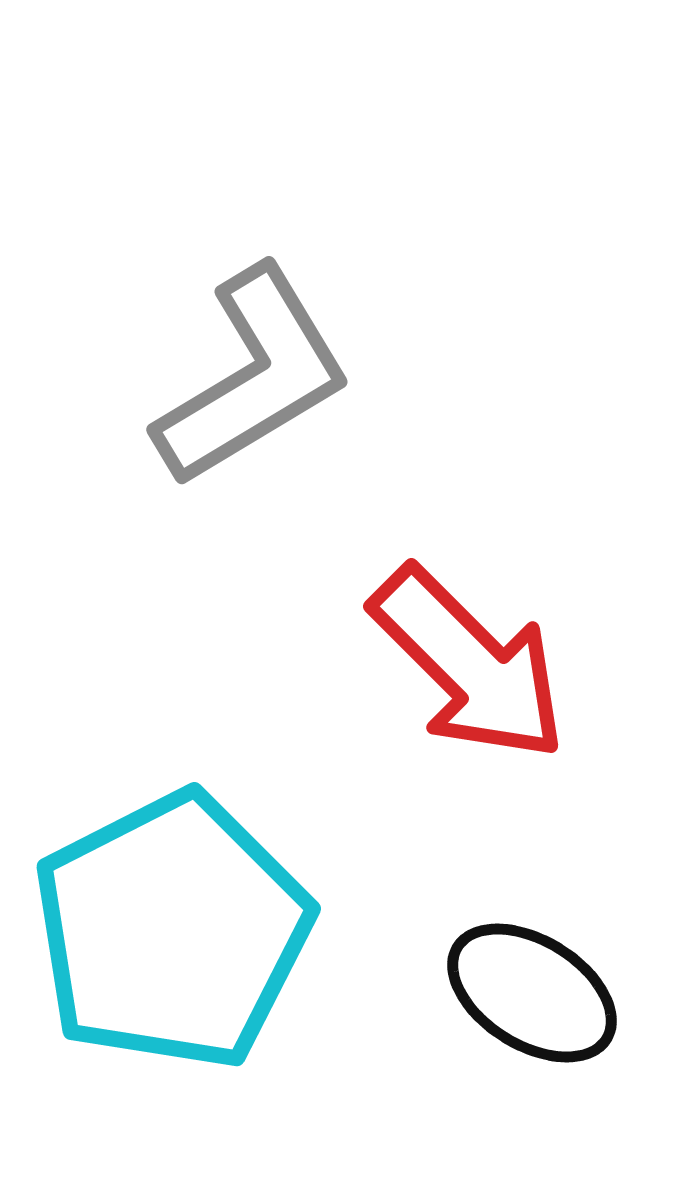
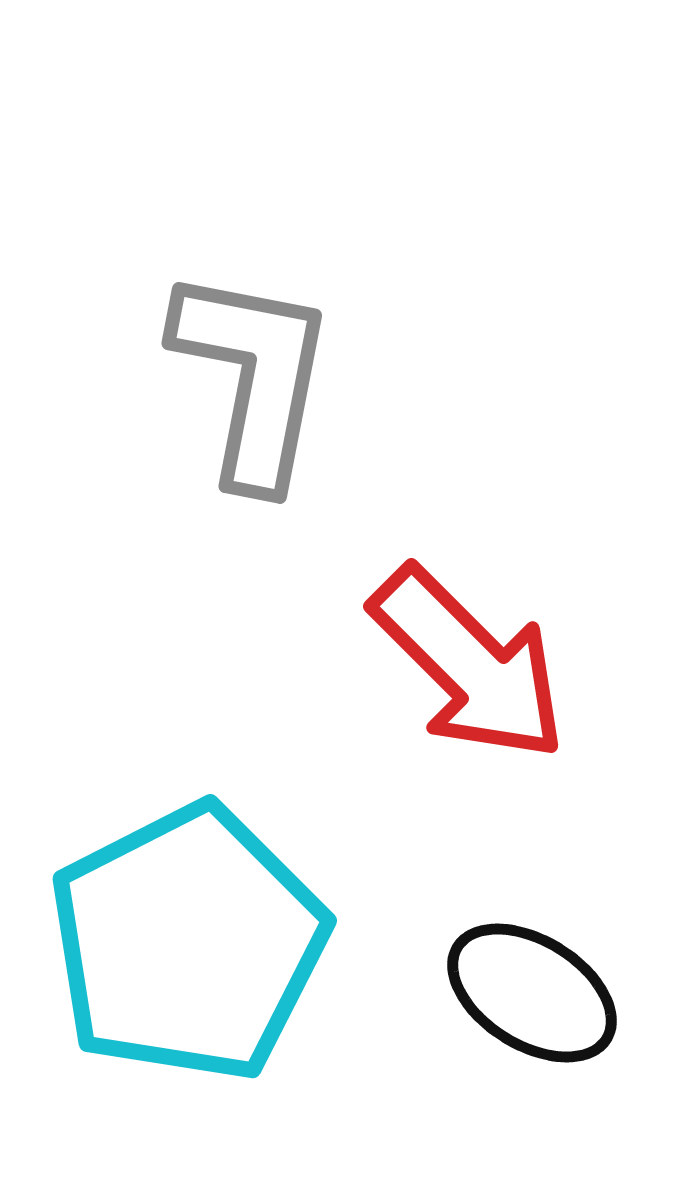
gray L-shape: rotated 48 degrees counterclockwise
cyan pentagon: moved 16 px right, 12 px down
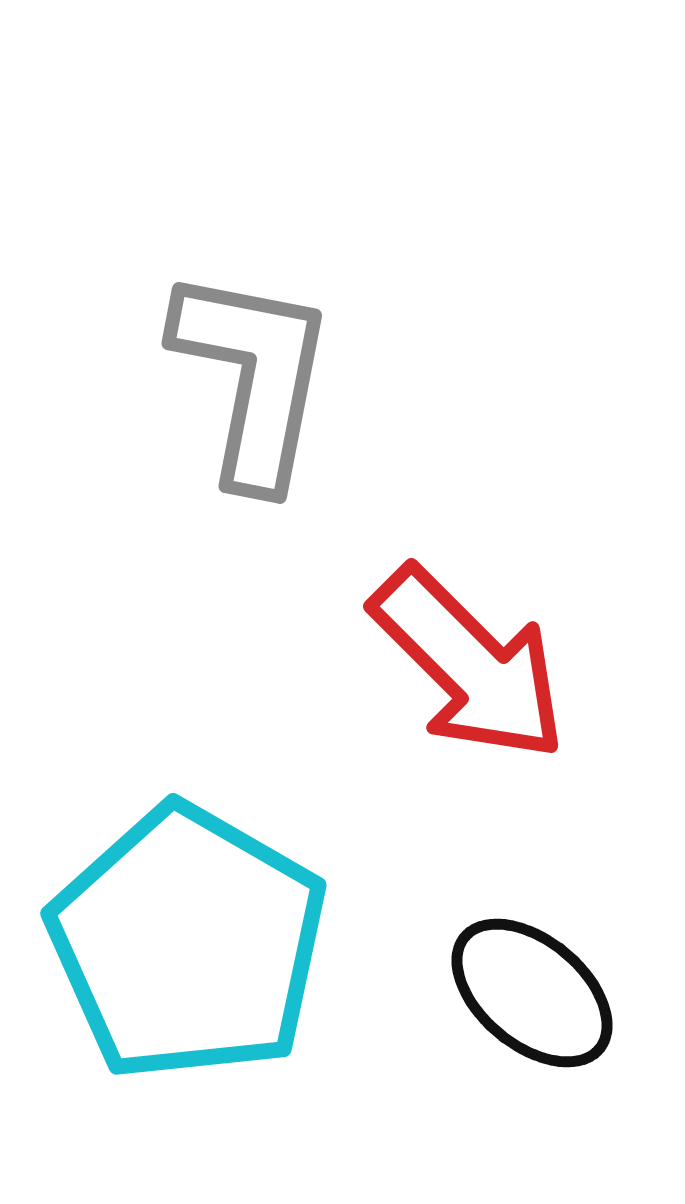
cyan pentagon: rotated 15 degrees counterclockwise
black ellipse: rotated 8 degrees clockwise
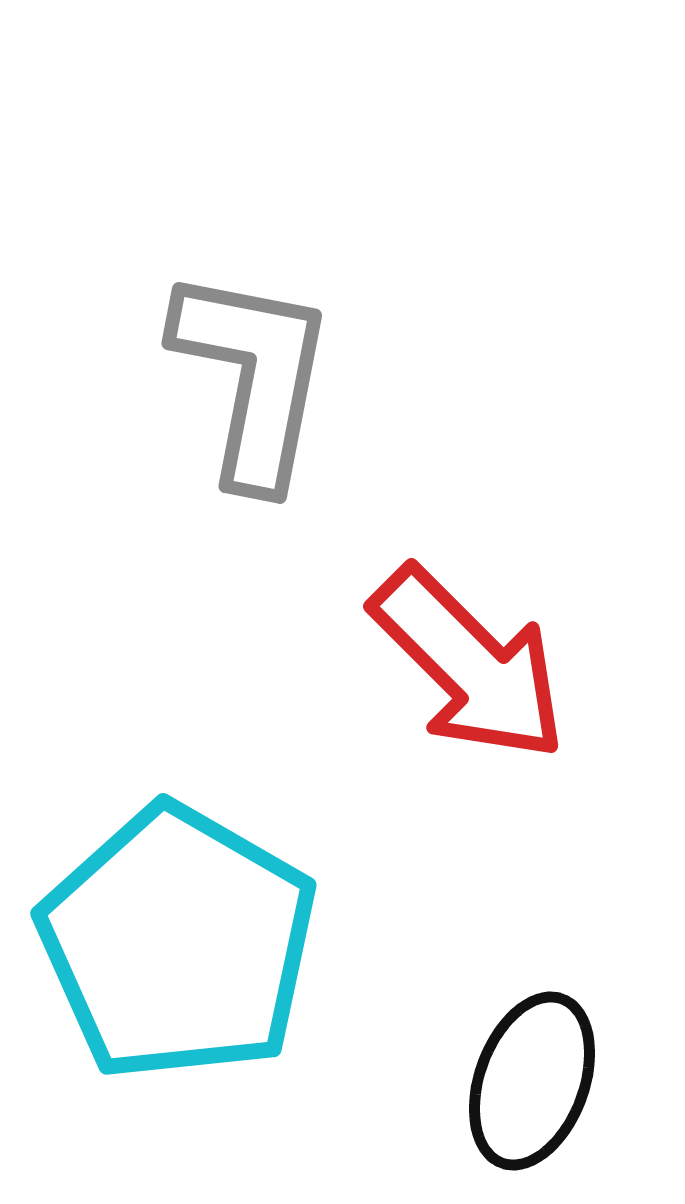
cyan pentagon: moved 10 px left
black ellipse: moved 88 px down; rotated 70 degrees clockwise
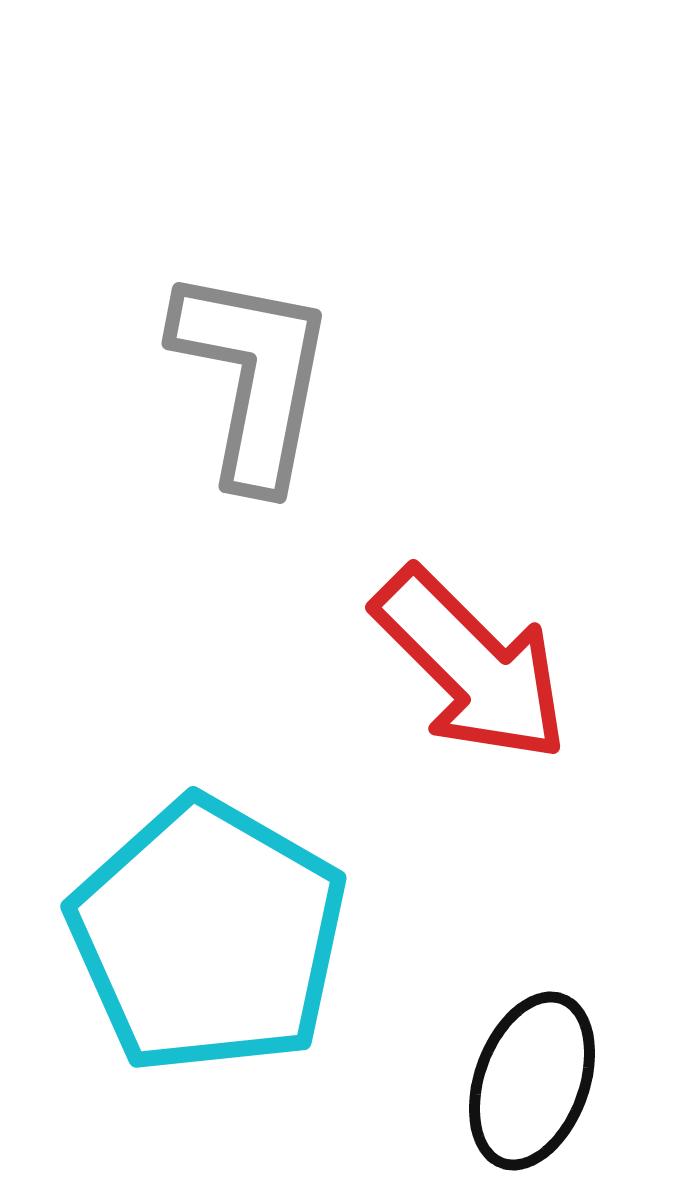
red arrow: moved 2 px right, 1 px down
cyan pentagon: moved 30 px right, 7 px up
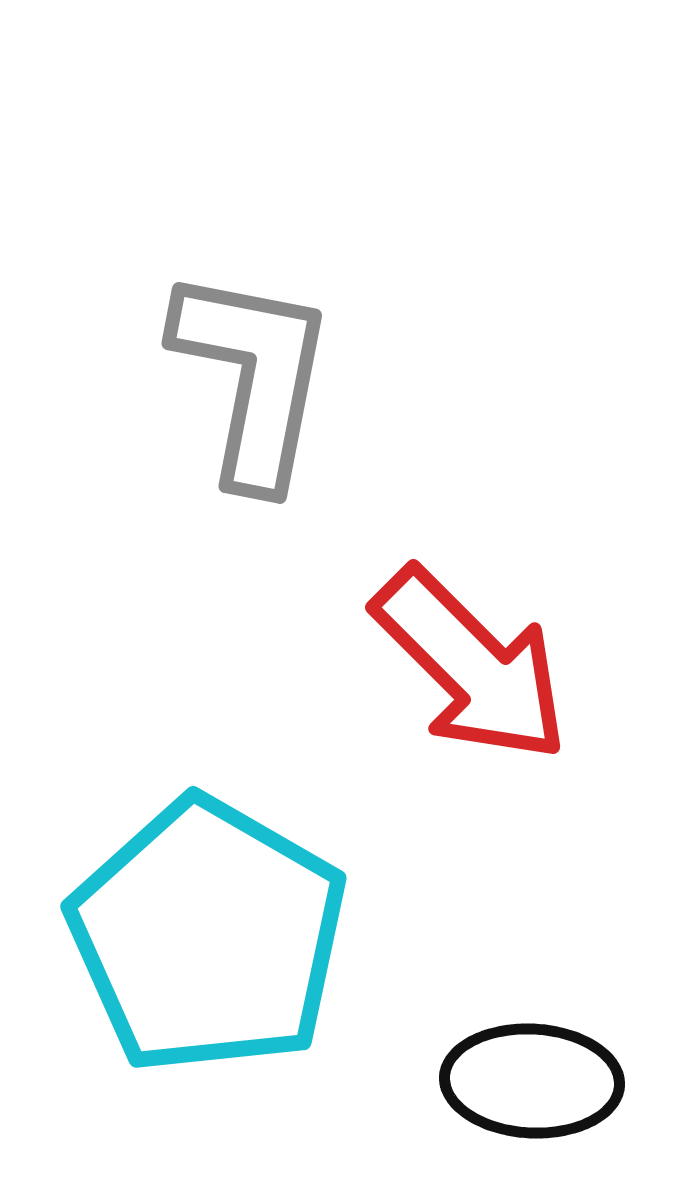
black ellipse: rotated 73 degrees clockwise
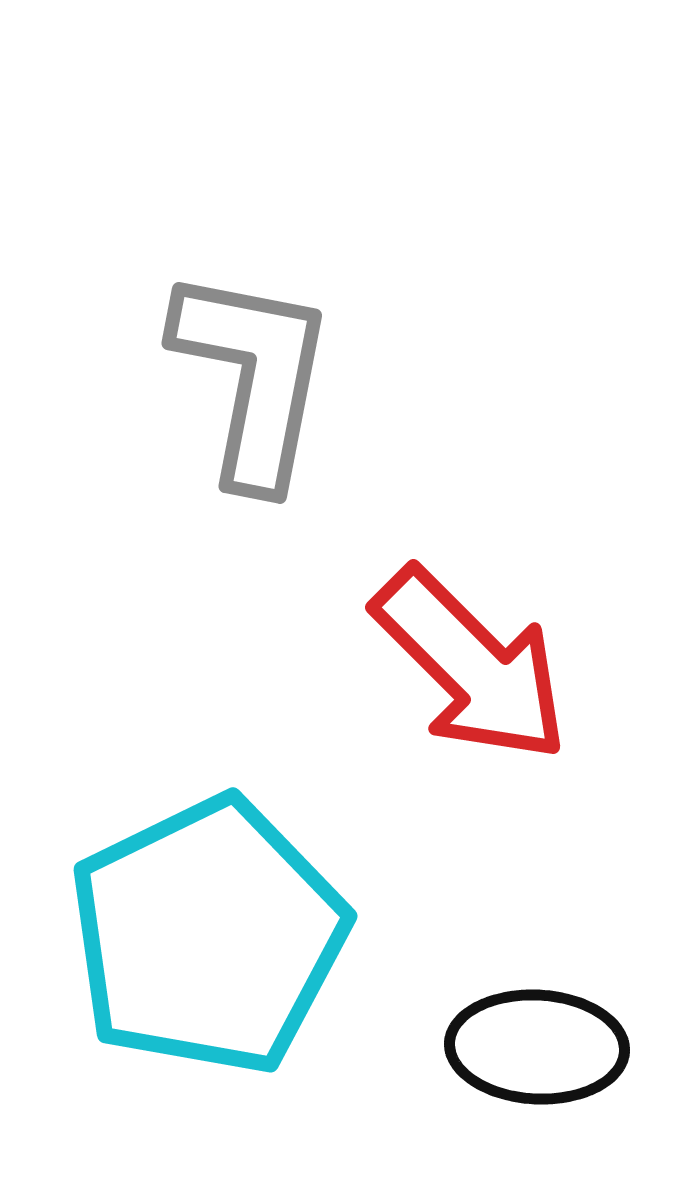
cyan pentagon: rotated 16 degrees clockwise
black ellipse: moved 5 px right, 34 px up
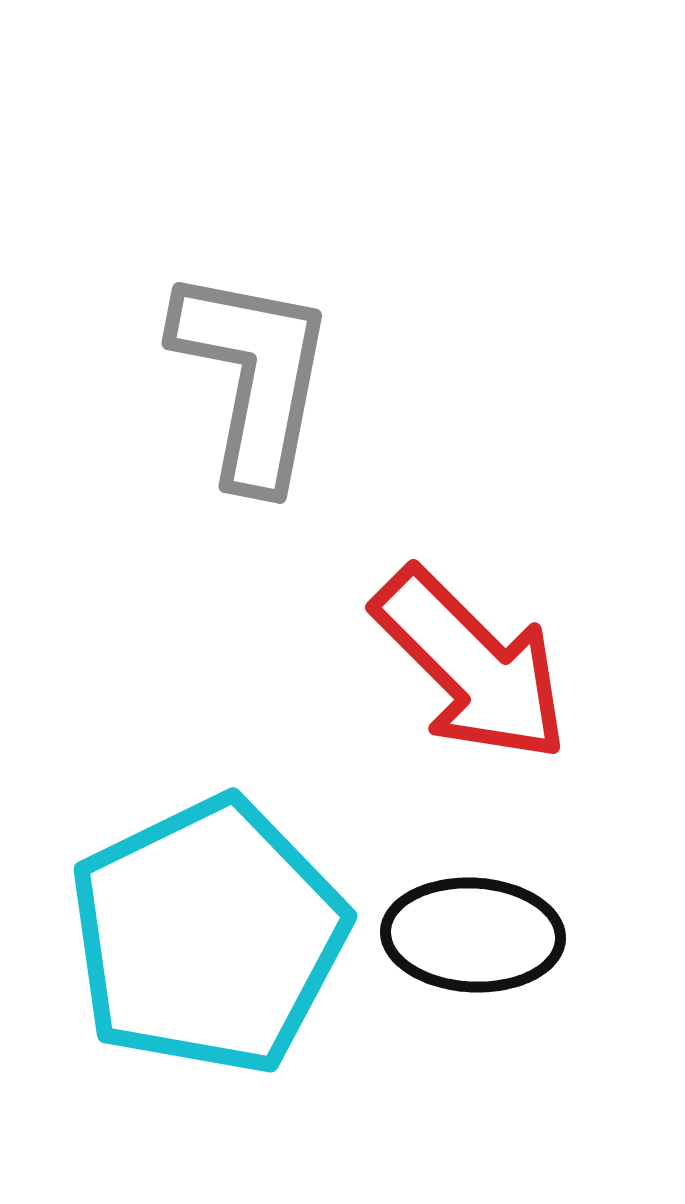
black ellipse: moved 64 px left, 112 px up
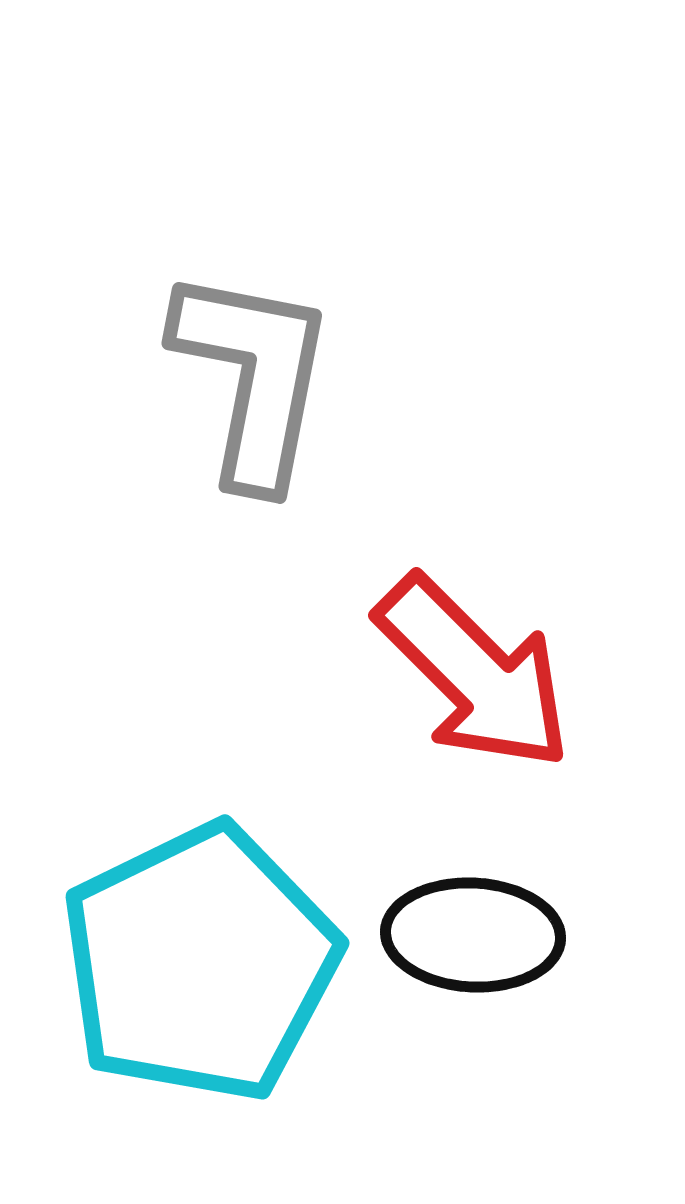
red arrow: moved 3 px right, 8 px down
cyan pentagon: moved 8 px left, 27 px down
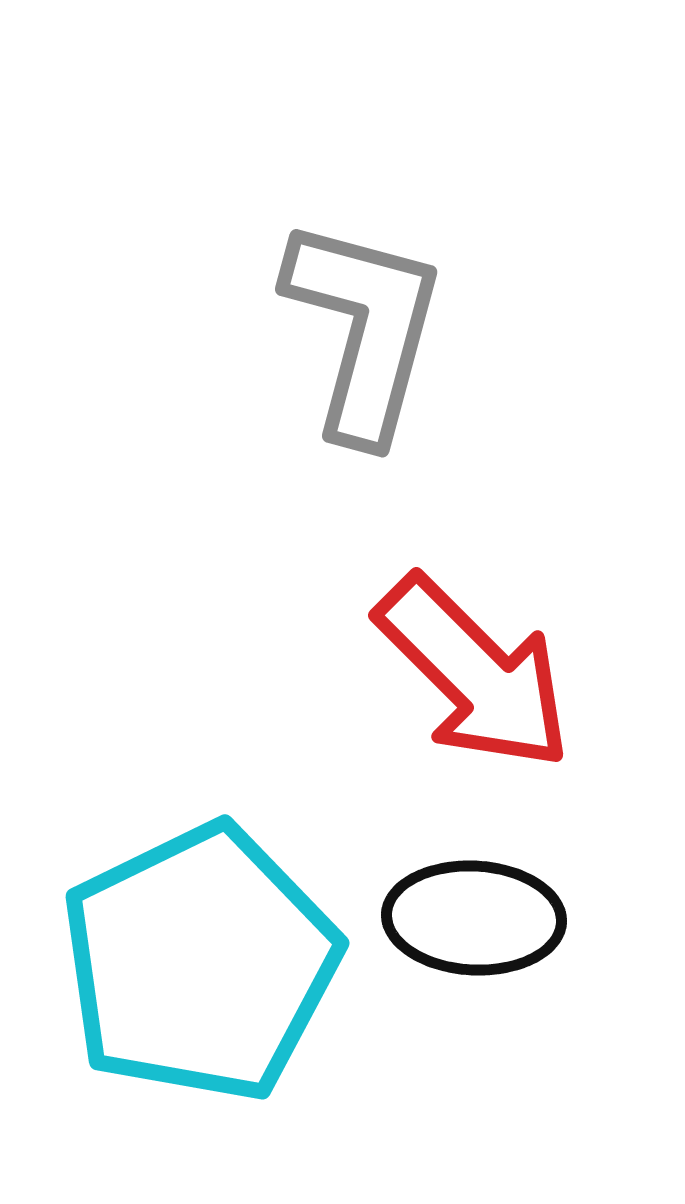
gray L-shape: moved 111 px right, 48 px up; rotated 4 degrees clockwise
black ellipse: moved 1 px right, 17 px up
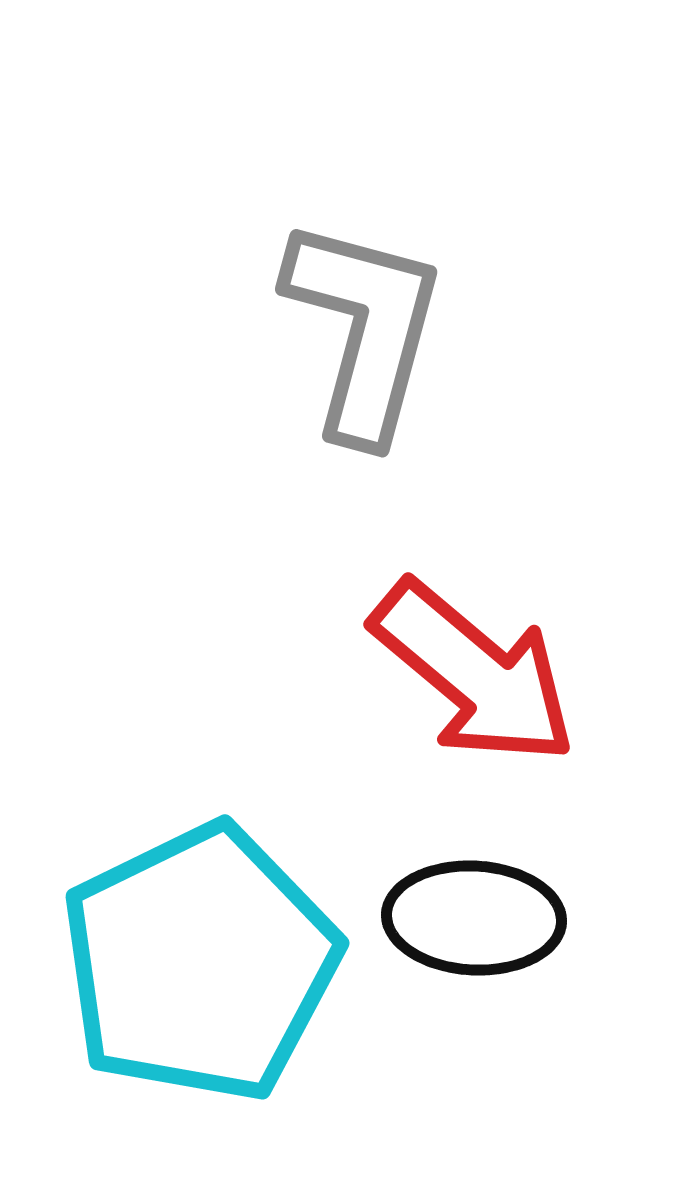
red arrow: rotated 5 degrees counterclockwise
